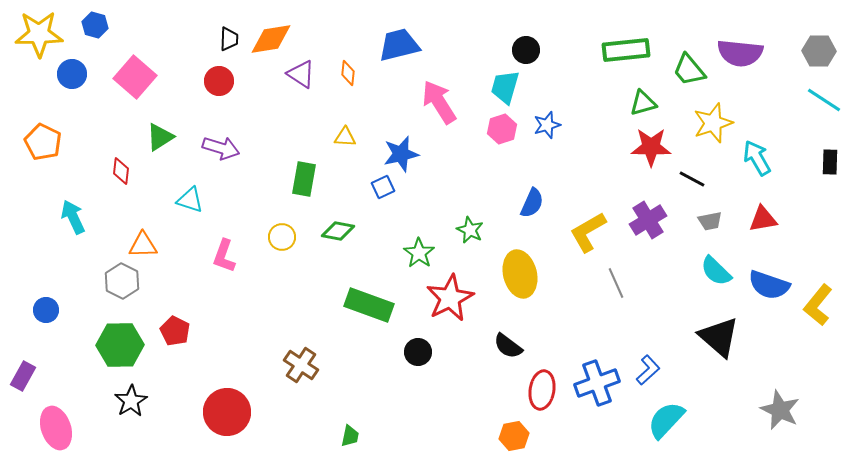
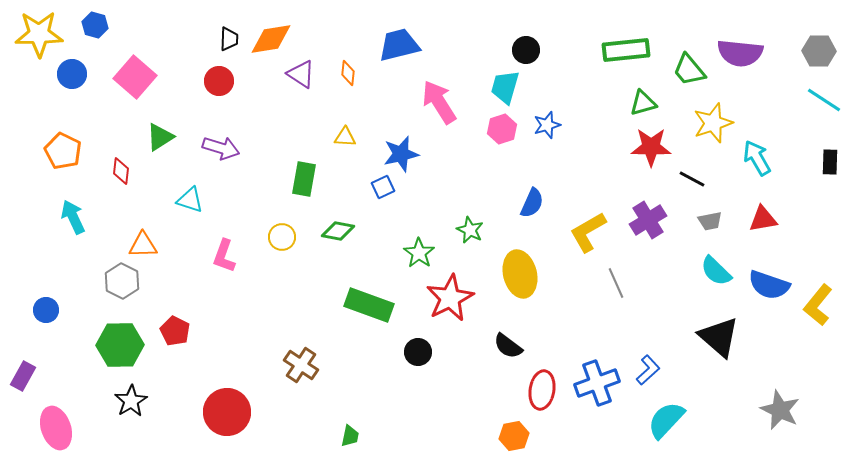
orange pentagon at (43, 142): moved 20 px right, 9 px down
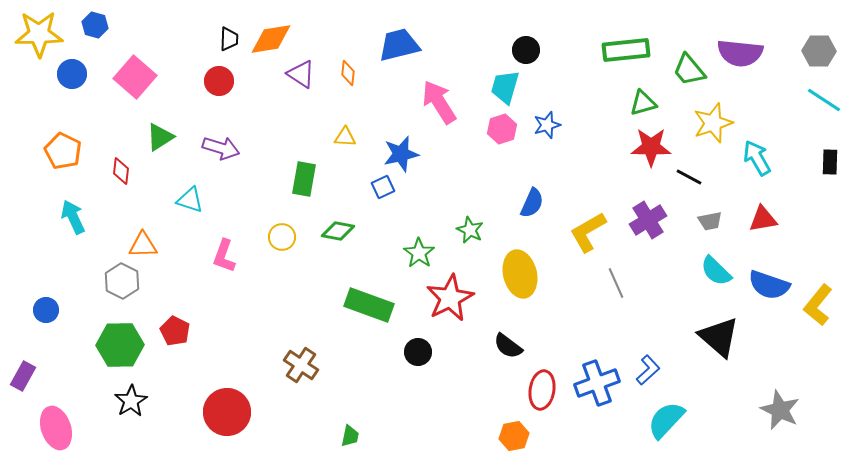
black line at (692, 179): moved 3 px left, 2 px up
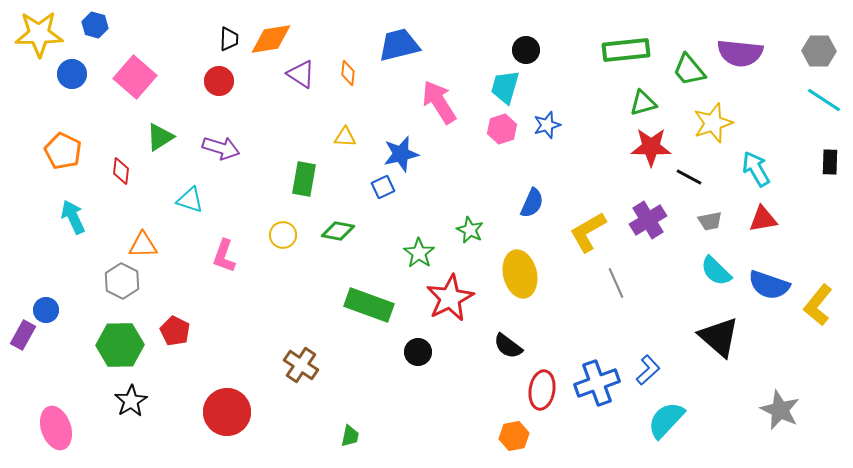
cyan arrow at (757, 158): moved 1 px left, 11 px down
yellow circle at (282, 237): moved 1 px right, 2 px up
purple rectangle at (23, 376): moved 41 px up
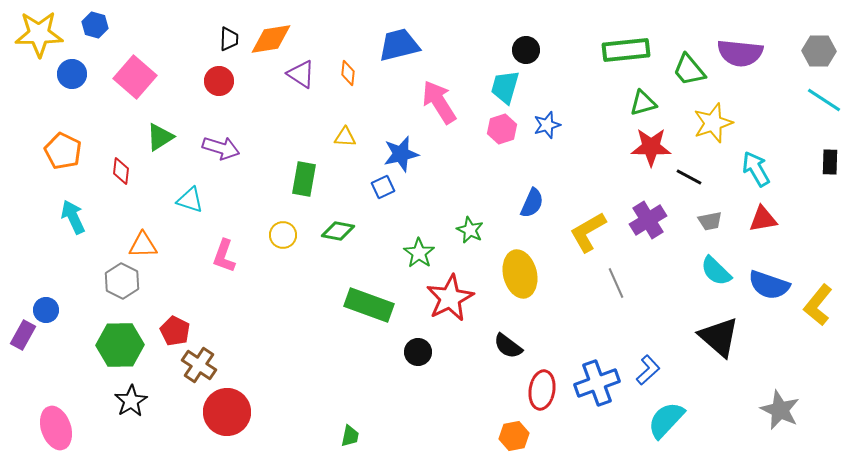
brown cross at (301, 365): moved 102 px left
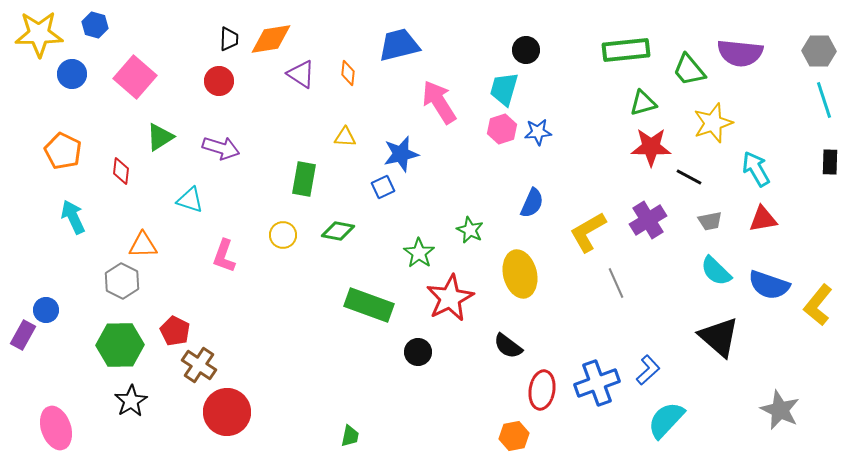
cyan trapezoid at (505, 87): moved 1 px left, 2 px down
cyan line at (824, 100): rotated 39 degrees clockwise
blue star at (547, 125): moved 9 px left, 7 px down; rotated 12 degrees clockwise
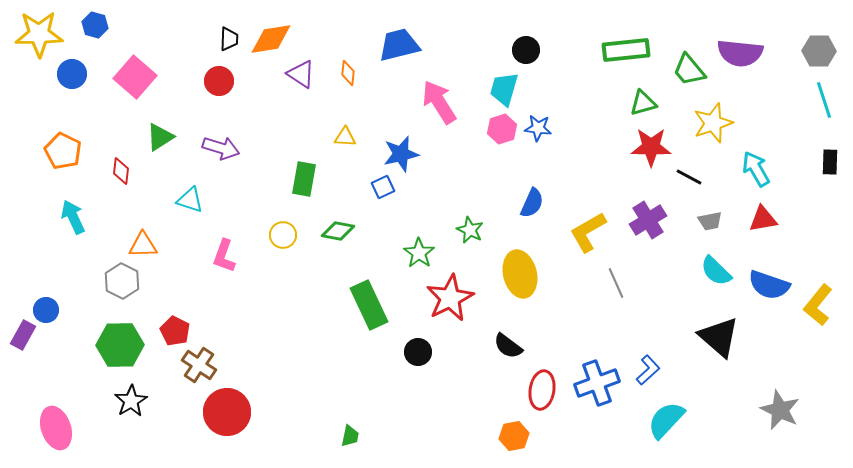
blue star at (538, 132): moved 4 px up; rotated 12 degrees clockwise
green rectangle at (369, 305): rotated 45 degrees clockwise
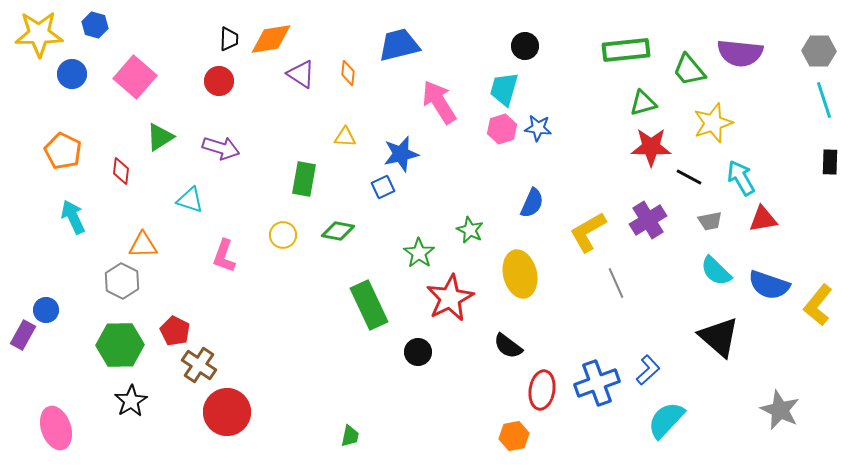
black circle at (526, 50): moved 1 px left, 4 px up
cyan arrow at (756, 169): moved 15 px left, 9 px down
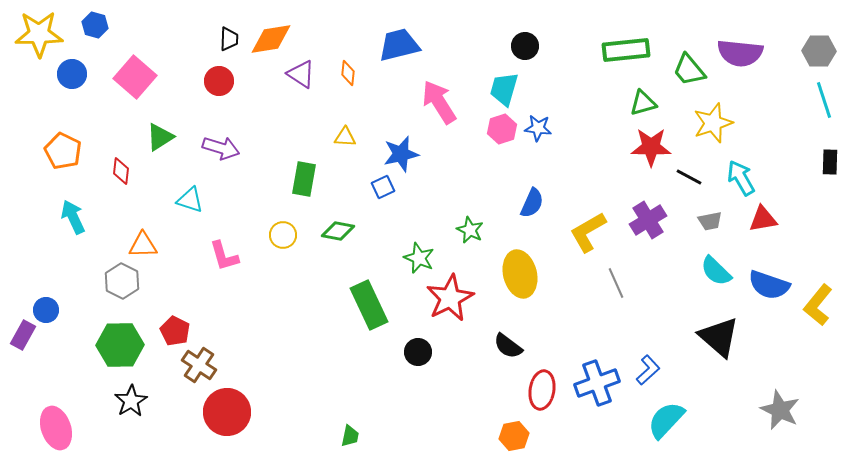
green star at (419, 253): moved 5 px down; rotated 12 degrees counterclockwise
pink L-shape at (224, 256): rotated 36 degrees counterclockwise
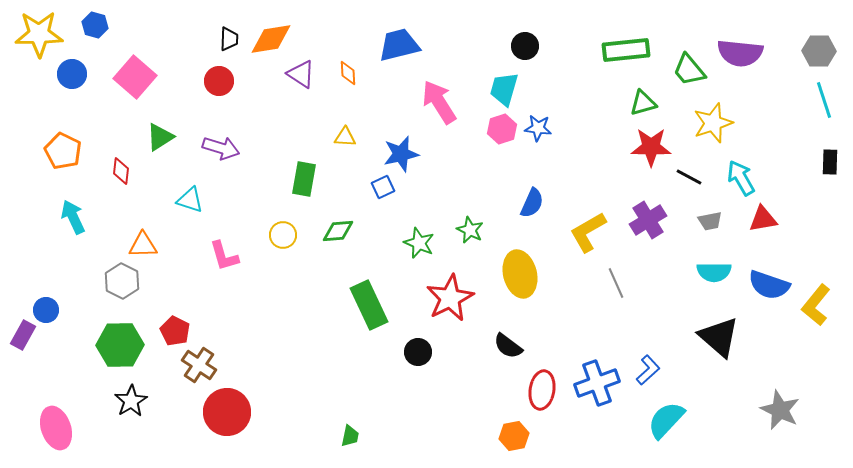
orange diamond at (348, 73): rotated 10 degrees counterclockwise
green diamond at (338, 231): rotated 16 degrees counterclockwise
green star at (419, 258): moved 15 px up
cyan semicircle at (716, 271): moved 2 px left, 1 px down; rotated 44 degrees counterclockwise
yellow L-shape at (818, 305): moved 2 px left
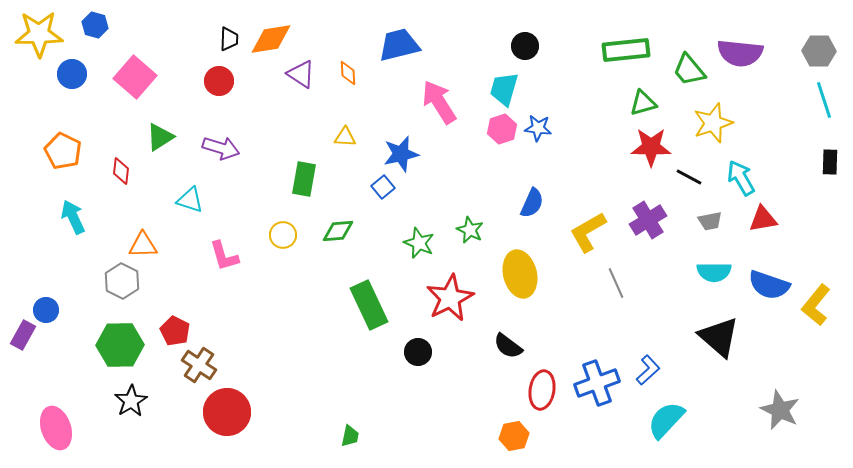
blue square at (383, 187): rotated 15 degrees counterclockwise
